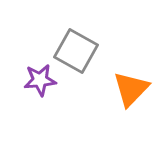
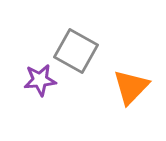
orange triangle: moved 2 px up
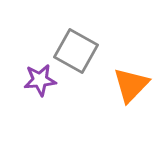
orange triangle: moved 2 px up
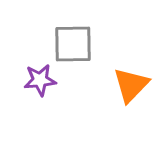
gray square: moved 3 px left, 7 px up; rotated 30 degrees counterclockwise
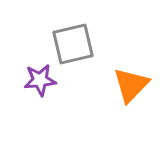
gray square: rotated 12 degrees counterclockwise
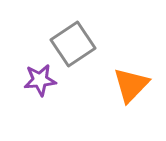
gray square: rotated 21 degrees counterclockwise
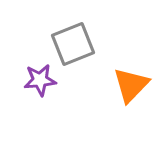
gray square: rotated 12 degrees clockwise
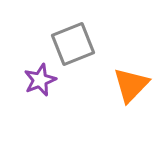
purple star: rotated 16 degrees counterclockwise
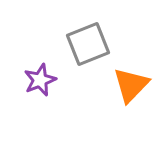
gray square: moved 15 px right
